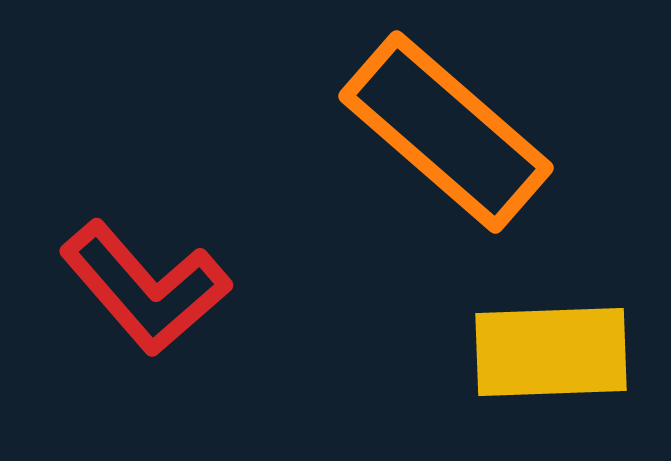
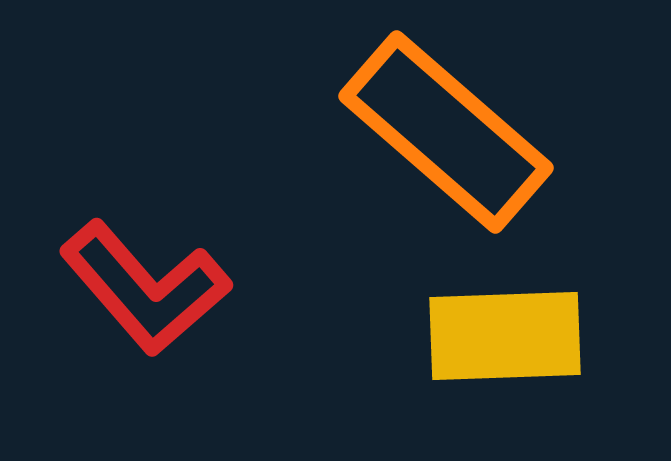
yellow rectangle: moved 46 px left, 16 px up
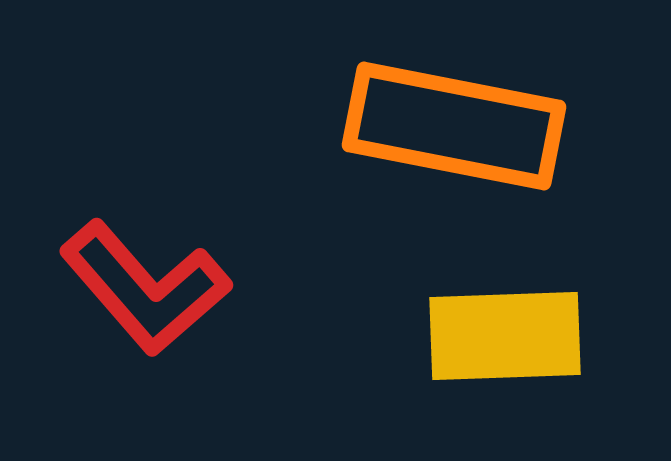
orange rectangle: moved 8 px right, 6 px up; rotated 30 degrees counterclockwise
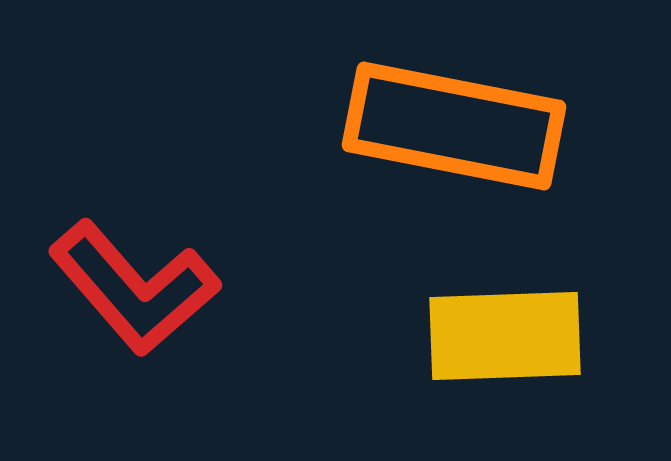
red L-shape: moved 11 px left
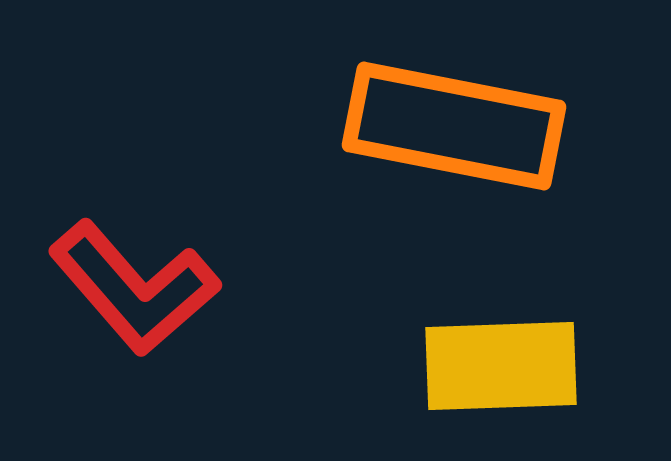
yellow rectangle: moved 4 px left, 30 px down
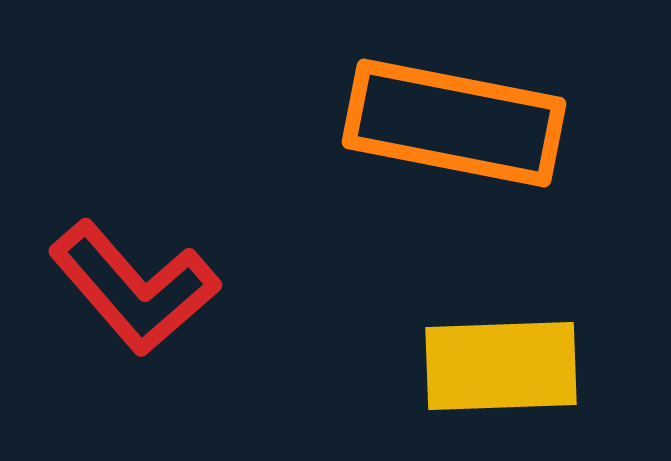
orange rectangle: moved 3 px up
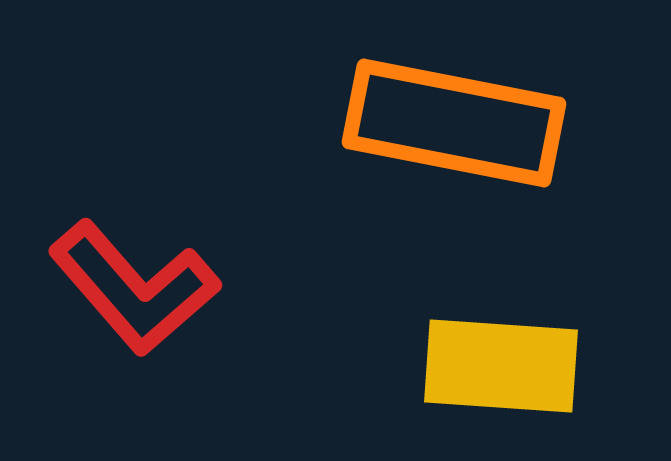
yellow rectangle: rotated 6 degrees clockwise
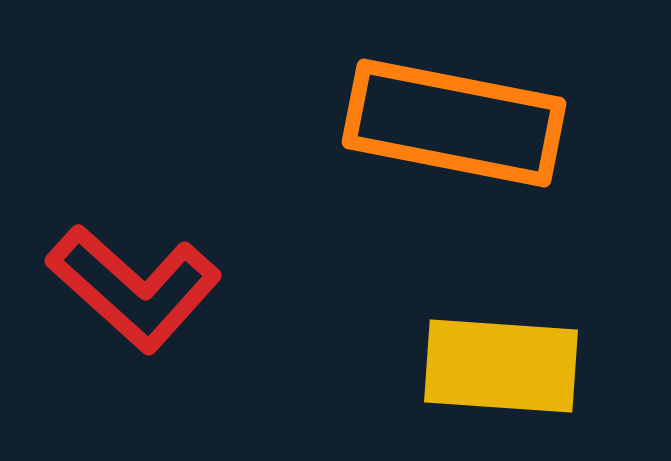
red L-shape: rotated 7 degrees counterclockwise
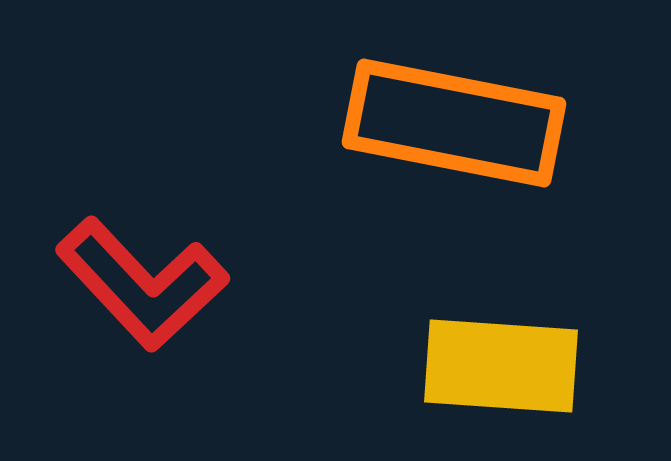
red L-shape: moved 8 px right, 4 px up; rotated 5 degrees clockwise
